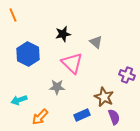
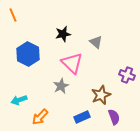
gray star: moved 4 px right, 1 px up; rotated 28 degrees counterclockwise
brown star: moved 3 px left, 2 px up; rotated 24 degrees clockwise
blue rectangle: moved 2 px down
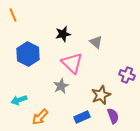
purple semicircle: moved 1 px left, 1 px up
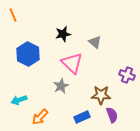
gray triangle: moved 1 px left
brown star: rotated 24 degrees clockwise
purple semicircle: moved 1 px left, 1 px up
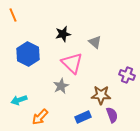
blue rectangle: moved 1 px right
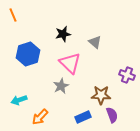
blue hexagon: rotated 15 degrees clockwise
pink triangle: moved 2 px left
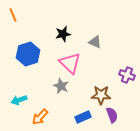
gray triangle: rotated 16 degrees counterclockwise
gray star: rotated 21 degrees counterclockwise
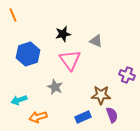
gray triangle: moved 1 px right, 1 px up
pink triangle: moved 3 px up; rotated 10 degrees clockwise
gray star: moved 6 px left, 1 px down
orange arrow: moved 2 px left; rotated 30 degrees clockwise
